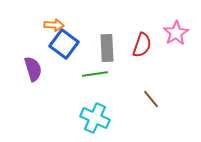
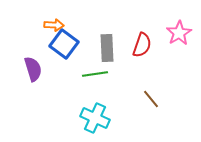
pink star: moved 3 px right
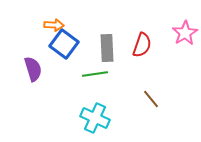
pink star: moved 6 px right
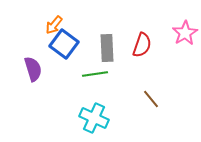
orange arrow: rotated 126 degrees clockwise
cyan cross: moved 1 px left
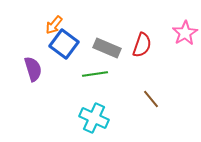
gray rectangle: rotated 64 degrees counterclockwise
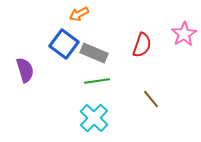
orange arrow: moved 25 px right, 11 px up; rotated 24 degrees clockwise
pink star: moved 1 px left, 1 px down
gray rectangle: moved 13 px left, 5 px down
purple semicircle: moved 8 px left, 1 px down
green line: moved 2 px right, 7 px down
cyan cross: rotated 20 degrees clockwise
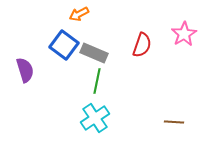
blue square: moved 1 px down
green line: rotated 70 degrees counterclockwise
brown line: moved 23 px right, 23 px down; rotated 48 degrees counterclockwise
cyan cross: moved 1 px right; rotated 12 degrees clockwise
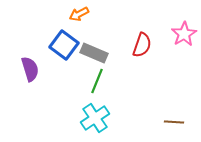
purple semicircle: moved 5 px right, 1 px up
green line: rotated 10 degrees clockwise
